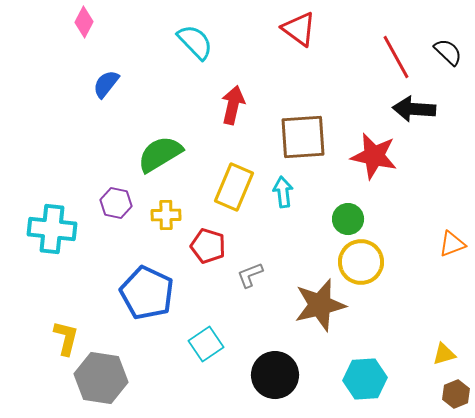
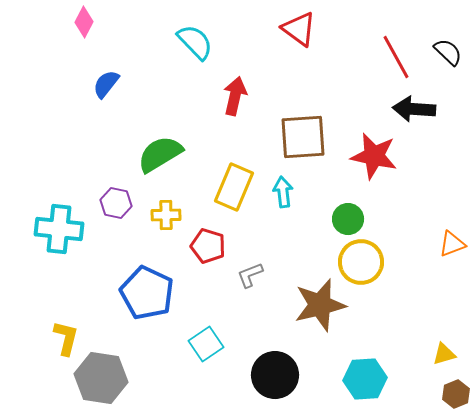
red arrow: moved 2 px right, 9 px up
cyan cross: moved 7 px right
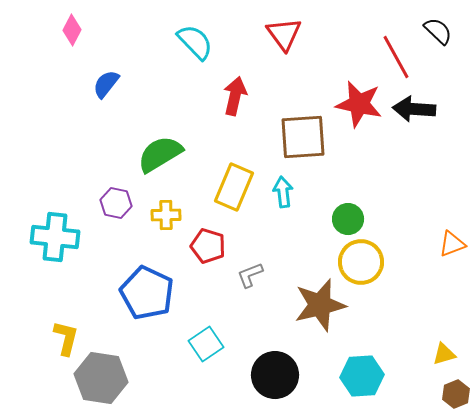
pink diamond: moved 12 px left, 8 px down
red triangle: moved 15 px left, 5 px down; rotated 18 degrees clockwise
black semicircle: moved 10 px left, 21 px up
red star: moved 15 px left, 52 px up
cyan cross: moved 4 px left, 8 px down
cyan hexagon: moved 3 px left, 3 px up
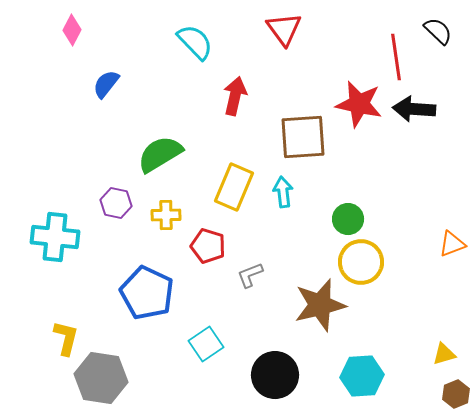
red triangle: moved 5 px up
red line: rotated 21 degrees clockwise
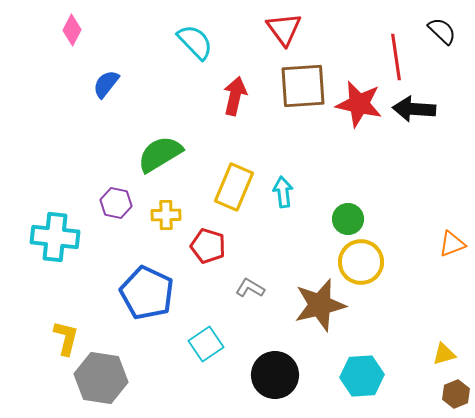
black semicircle: moved 4 px right
brown square: moved 51 px up
gray L-shape: moved 13 px down; rotated 52 degrees clockwise
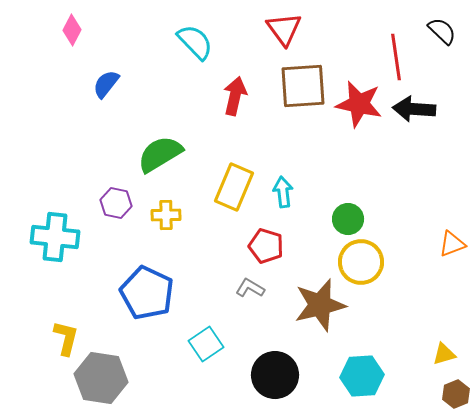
red pentagon: moved 58 px right
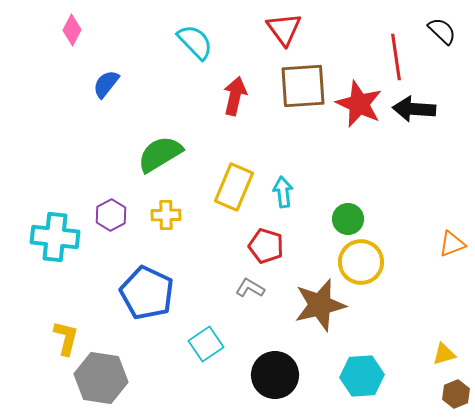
red star: rotated 12 degrees clockwise
purple hexagon: moved 5 px left, 12 px down; rotated 20 degrees clockwise
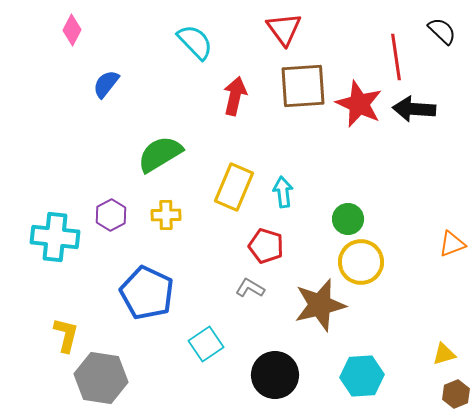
yellow L-shape: moved 3 px up
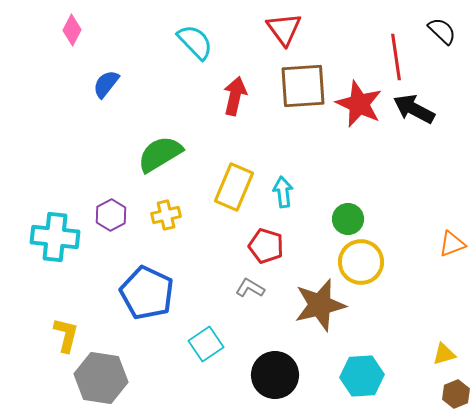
black arrow: rotated 24 degrees clockwise
yellow cross: rotated 12 degrees counterclockwise
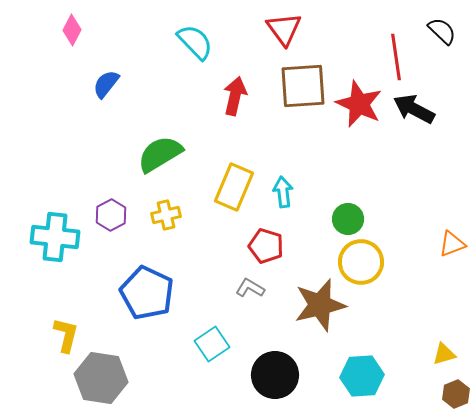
cyan square: moved 6 px right
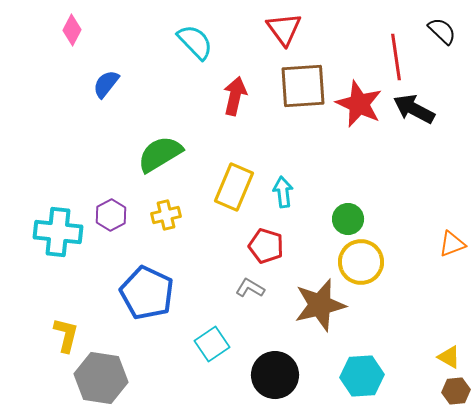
cyan cross: moved 3 px right, 5 px up
yellow triangle: moved 5 px right, 3 px down; rotated 45 degrees clockwise
brown hexagon: moved 3 px up; rotated 16 degrees clockwise
